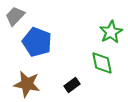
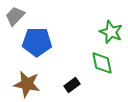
green star: rotated 20 degrees counterclockwise
blue pentagon: rotated 20 degrees counterclockwise
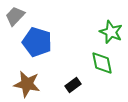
blue pentagon: rotated 16 degrees clockwise
black rectangle: moved 1 px right
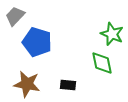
green star: moved 1 px right, 2 px down
black rectangle: moved 5 px left; rotated 42 degrees clockwise
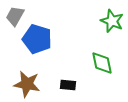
gray trapezoid: rotated 15 degrees counterclockwise
green star: moved 13 px up
blue pentagon: moved 3 px up
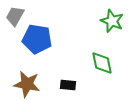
blue pentagon: rotated 8 degrees counterclockwise
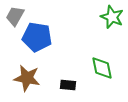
green star: moved 4 px up
blue pentagon: moved 2 px up
green diamond: moved 5 px down
brown star: moved 6 px up
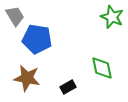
gray trapezoid: rotated 120 degrees clockwise
blue pentagon: moved 2 px down
black rectangle: moved 2 px down; rotated 35 degrees counterclockwise
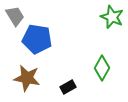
green diamond: rotated 40 degrees clockwise
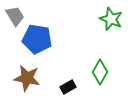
green star: moved 1 px left, 2 px down
green diamond: moved 2 px left, 4 px down
